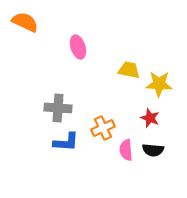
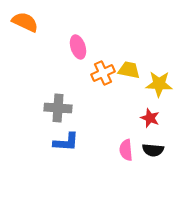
orange cross: moved 55 px up
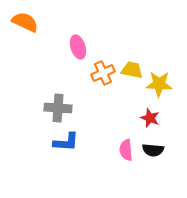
yellow trapezoid: moved 3 px right
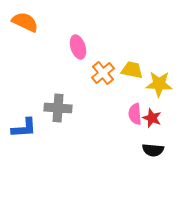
orange cross: rotated 15 degrees counterclockwise
red star: moved 2 px right
blue L-shape: moved 42 px left, 14 px up; rotated 8 degrees counterclockwise
pink semicircle: moved 9 px right, 36 px up
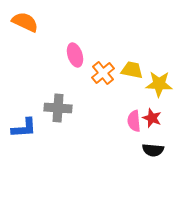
pink ellipse: moved 3 px left, 8 px down
pink semicircle: moved 1 px left, 7 px down
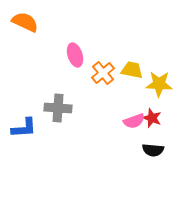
pink semicircle: rotated 105 degrees counterclockwise
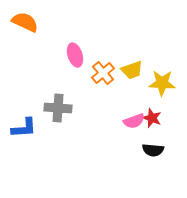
yellow trapezoid: rotated 150 degrees clockwise
yellow star: moved 3 px right, 1 px up
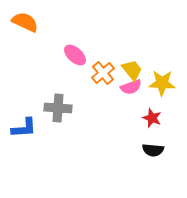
pink ellipse: rotated 30 degrees counterclockwise
yellow trapezoid: rotated 110 degrees counterclockwise
pink semicircle: moved 3 px left, 34 px up
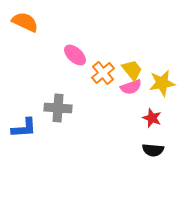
yellow star: rotated 12 degrees counterclockwise
